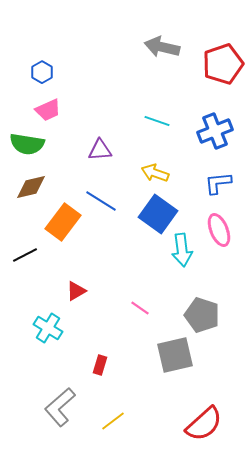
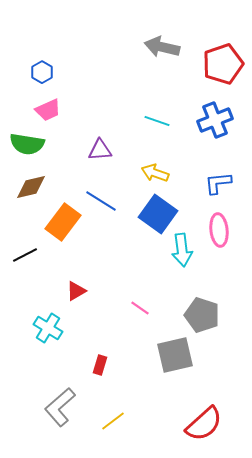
blue cross: moved 11 px up
pink ellipse: rotated 16 degrees clockwise
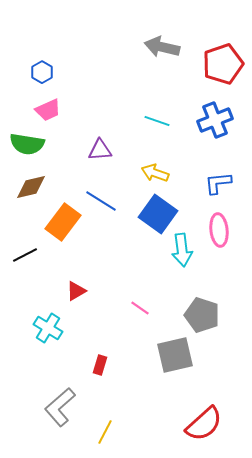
yellow line: moved 8 px left, 11 px down; rotated 25 degrees counterclockwise
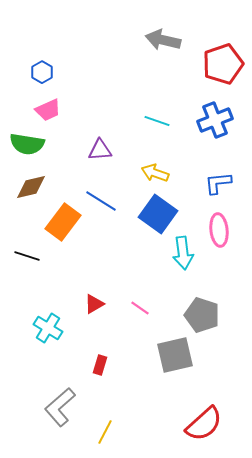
gray arrow: moved 1 px right, 7 px up
cyan arrow: moved 1 px right, 3 px down
black line: moved 2 px right, 1 px down; rotated 45 degrees clockwise
red triangle: moved 18 px right, 13 px down
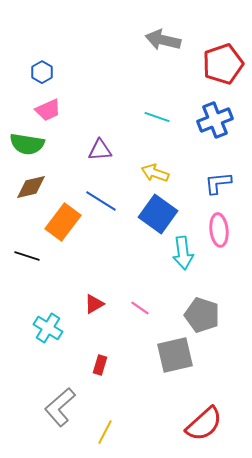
cyan line: moved 4 px up
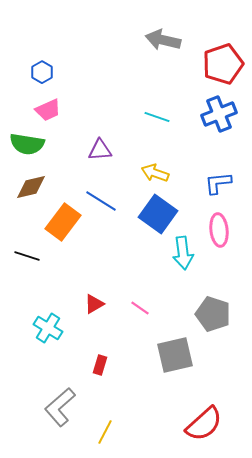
blue cross: moved 4 px right, 6 px up
gray pentagon: moved 11 px right, 1 px up
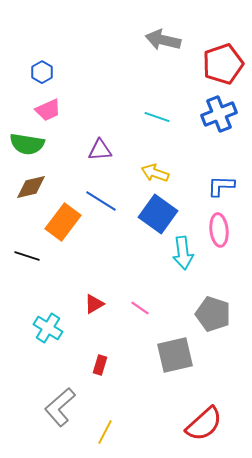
blue L-shape: moved 3 px right, 3 px down; rotated 8 degrees clockwise
